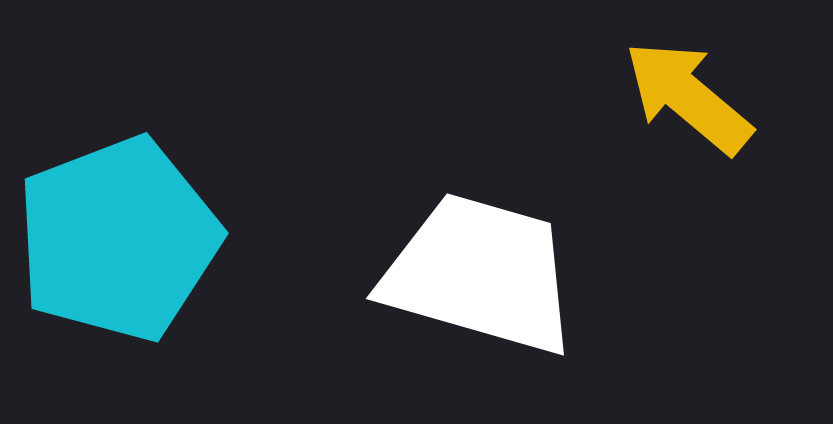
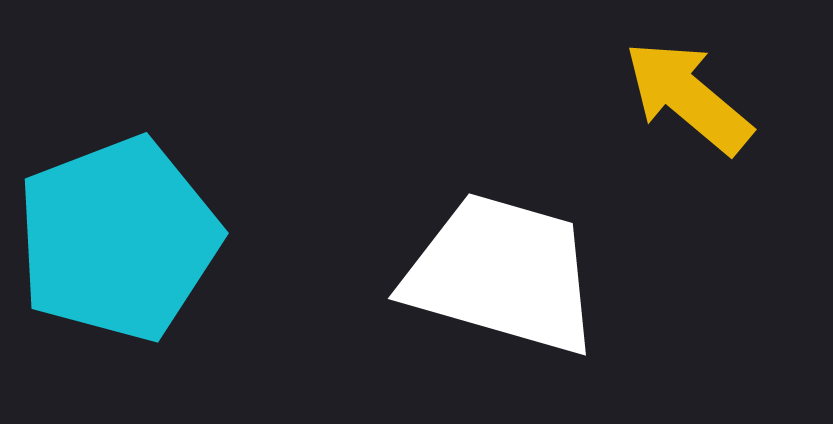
white trapezoid: moved 22 px right
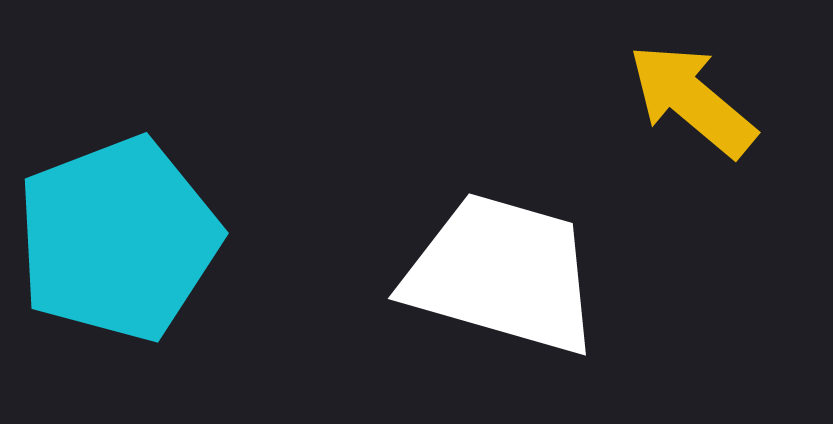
yellow arrow: moved 4 px right, 3 px down
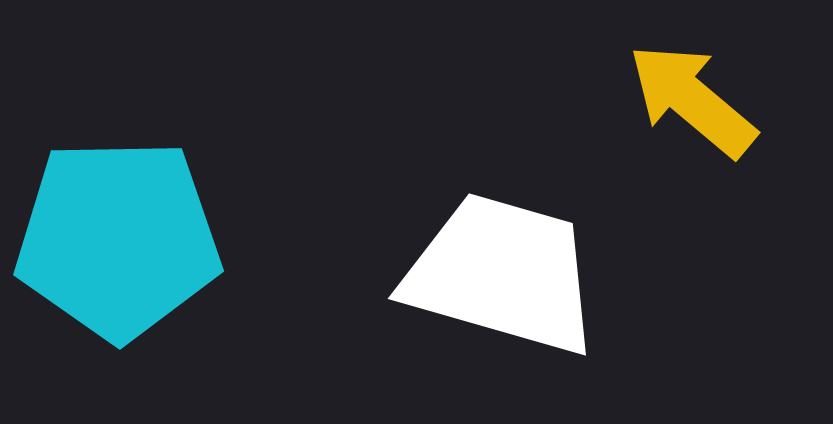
cyan pentagon: rotated 20 degrees clockwise
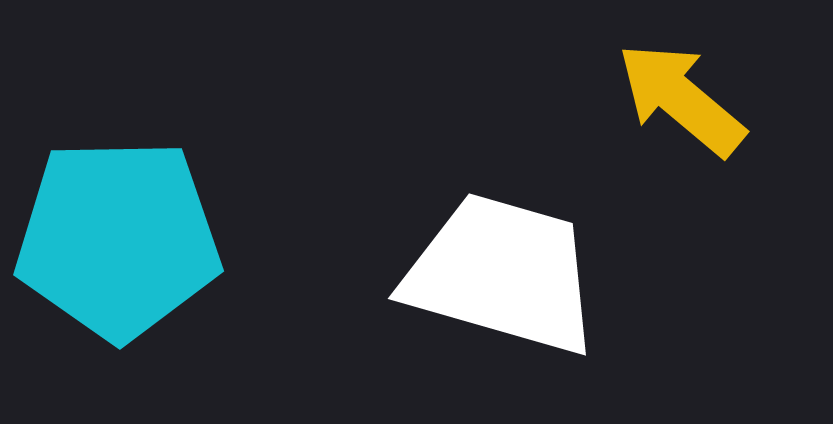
yellow arrow: moved 11 px left, 1 px up
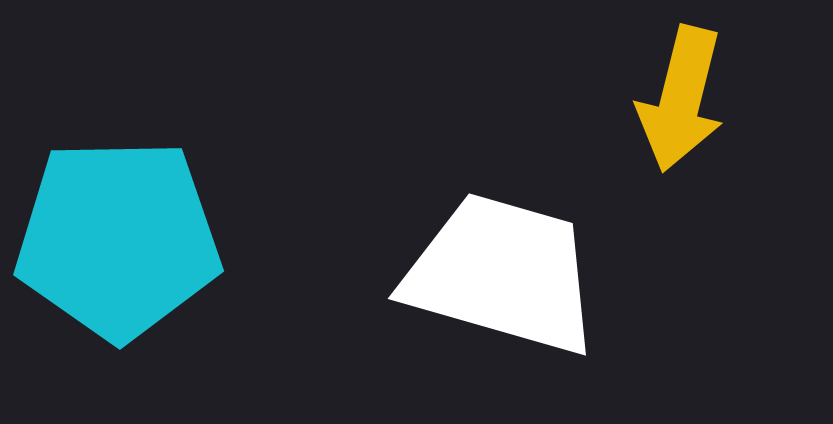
yellow arrow: rotated 116 degrees counterclockwise
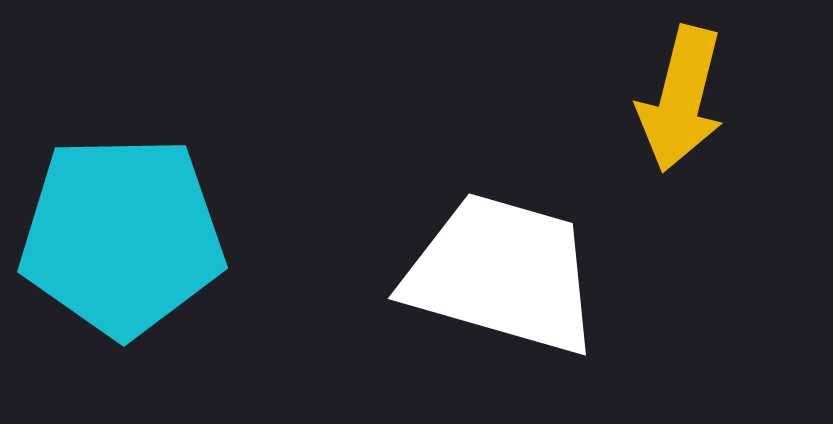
cyan pentagon: moved 4 px right, 3 px up
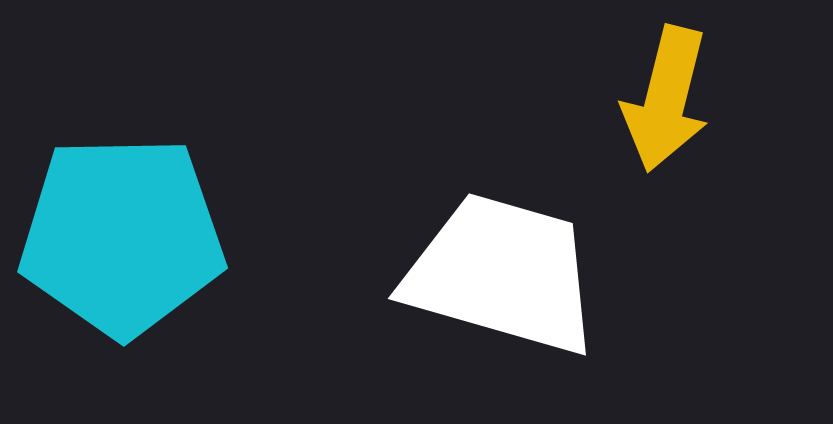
yellow arrow: moved 15 px left
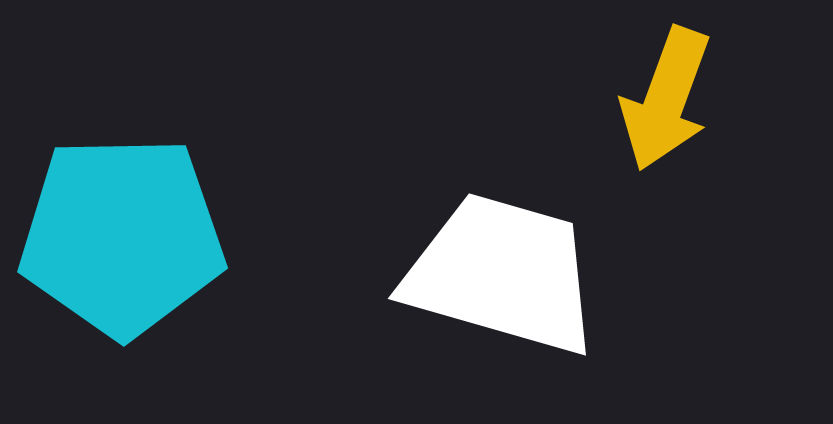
yellow arrow: rotated 6 degrees clockwise
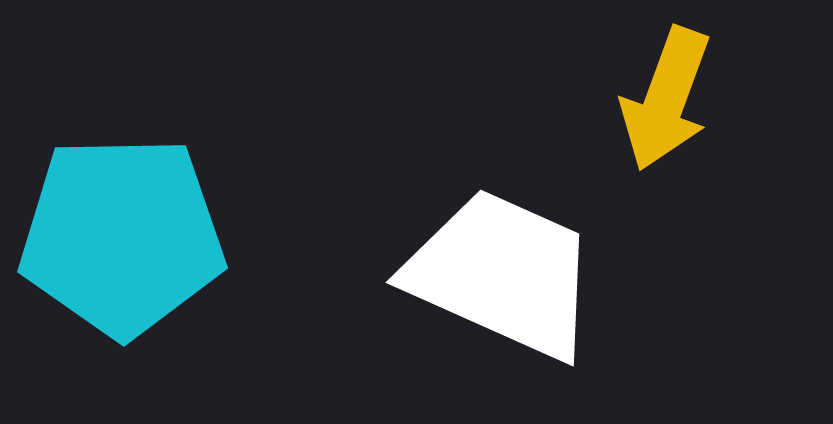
white trapezoid: rotated 8 degrees clockwise
